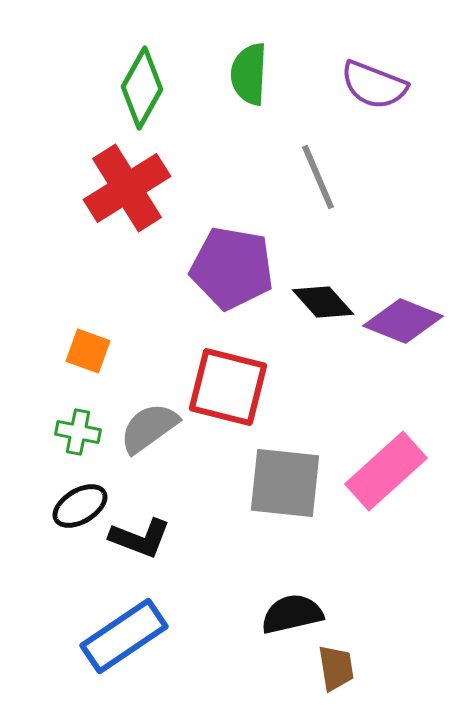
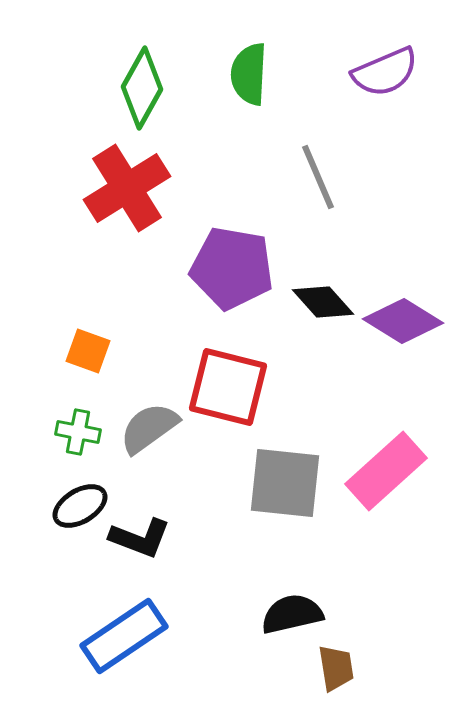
purple semicircle: moved 11 px right, 13 px up; rotated 44 degrees counterclockwise
purple diamond: rotated 10 degrees clockwise
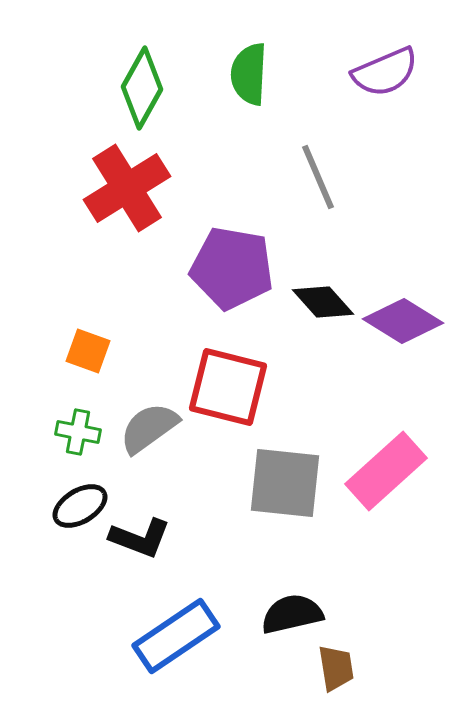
blue rectangle: moved 52 px right
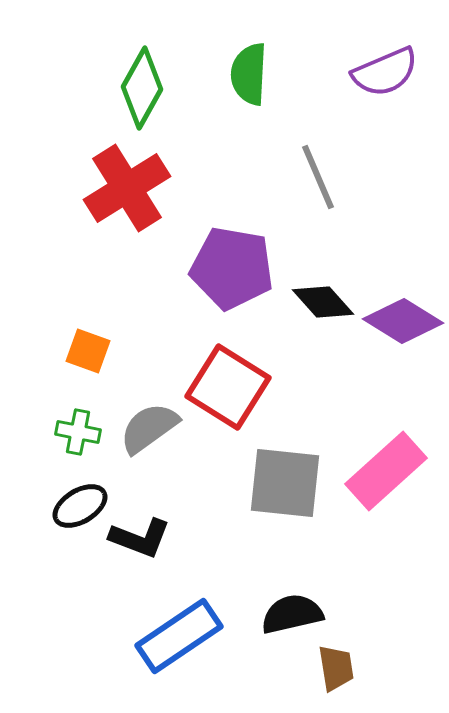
red square: rotated 18 degrees clockwise
blue rectangle: moved 3 px right
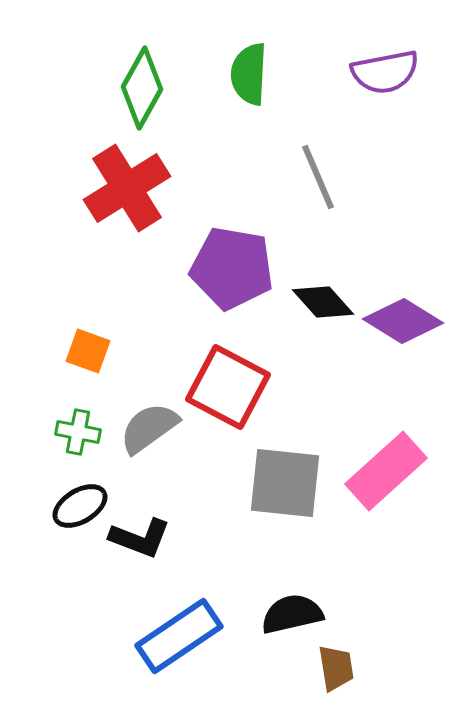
purple semicircle: rotated 12 degrees clockwise
red square: rotated 4 degrees counterclockwise
